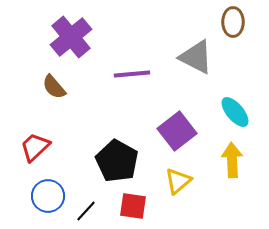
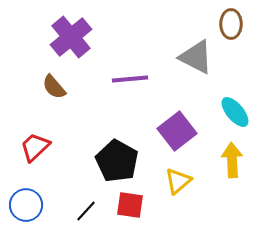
brown ellipse: moved 2 px left, 2 px down
purple line: moved 2 px left, 5 px down
blue circle: moved 22 px left, 9 px down
red square: moved 3 px left, 1 px up
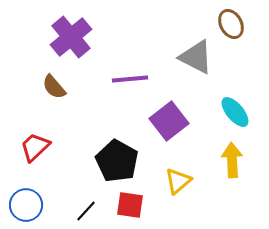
brown ellipse: rotated 28 degrees counterclockwise
purple square: moved 8 px left, 10 px up
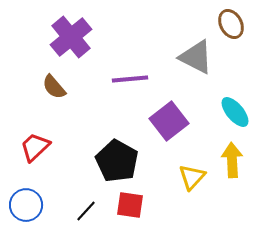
yellow triangle: moved 14 px right, 4 px up; rotated 8 degrees counterclockwise
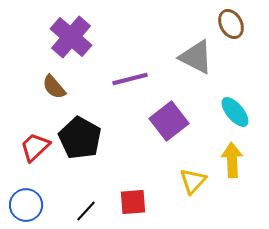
purple cross: rotated 9 degrees counterclockwise
purple line: rotated 9 degrees counterclockwise
black pentagon: moved 37 px left, 23 px up
yellow triangle: moved 1 px right, 4 px down
red square: moved 3 px right, 3 px up; rotated 12 degrees counterclockwise
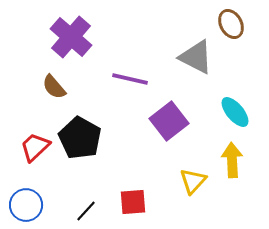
purple line: rotated 27 degrees clockwise
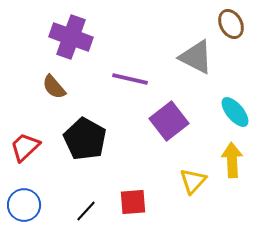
purple cross: rotated 21 degrees counterclockwise
black pentagon: moved 5 px right, 1 px down
red trapezoid: moved 10 px left
blue circle: moved 2 px left
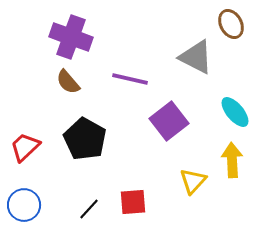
brown semicircle: moved 14 px right, 5 px up
black line: moved 3 px right, 2 px up
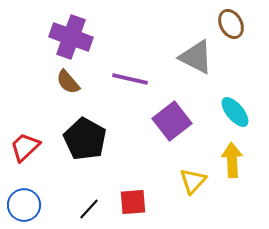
purple square: moved 3 px right
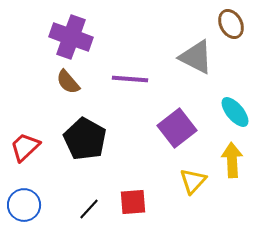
purple line: rotated 9 degrees counterclockwise
purple square: moved 5 px right, 7 px down
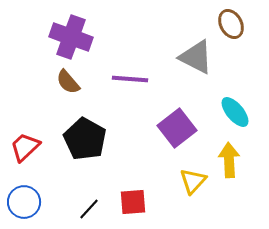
yellow arrow: moved 3 px left
blue circle: moved 3 px up
